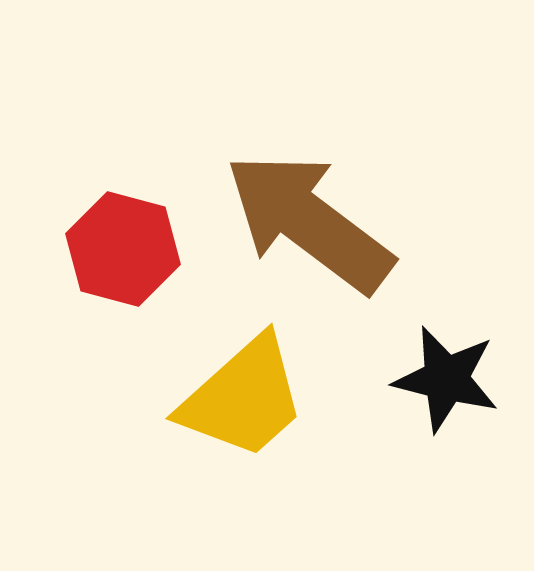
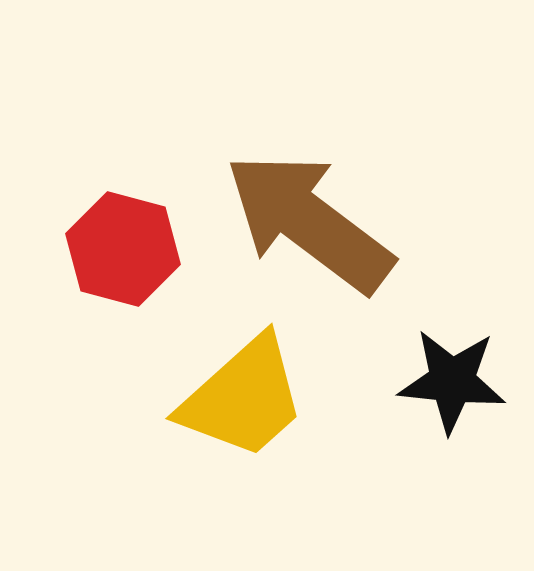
black star: moved 6 px right, 2 px down; rotated 8 degrees counterclockwise
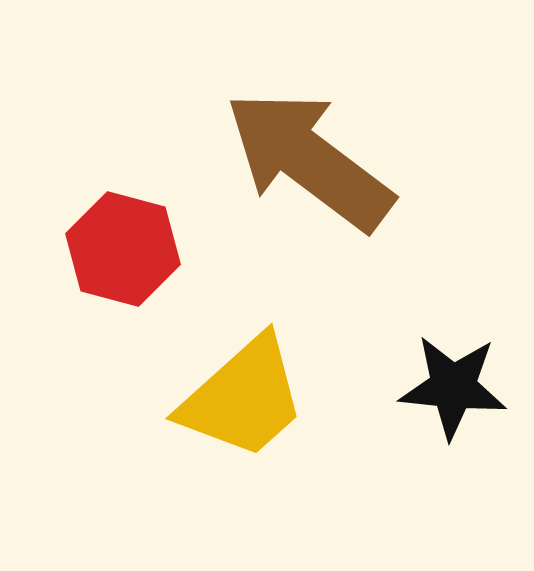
brown arrow: moved 62 px up
black star: moved 1 px right, 6 px down
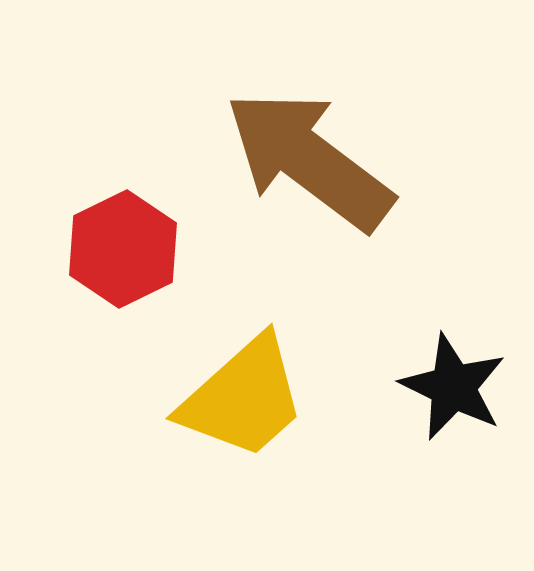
red hexagon: rotated 19 degrees clockwise
black star: rotated 20 degrees clockwise
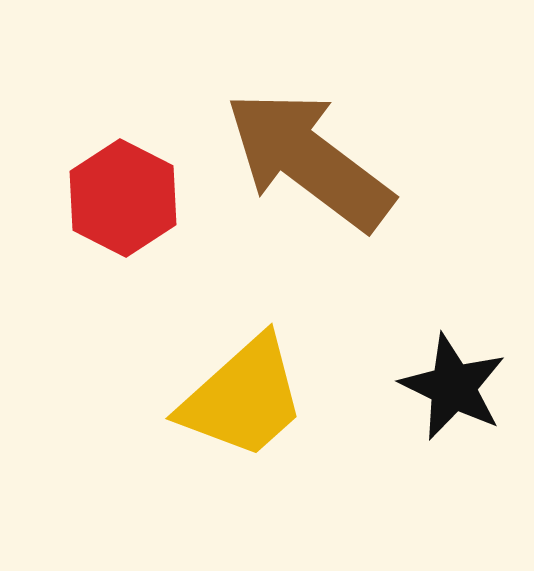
red hexagon: moved 51 px up; rotated 7 degrees counterclockwise
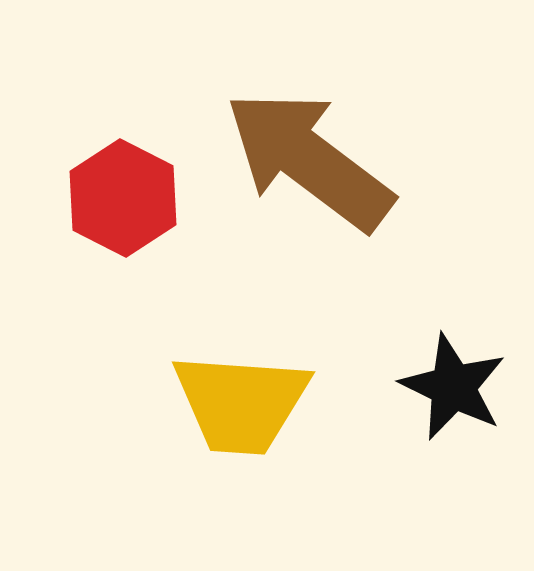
yellow trapezoid: moved 2 px left, 5 px down; rotated 46 degrees clockwise
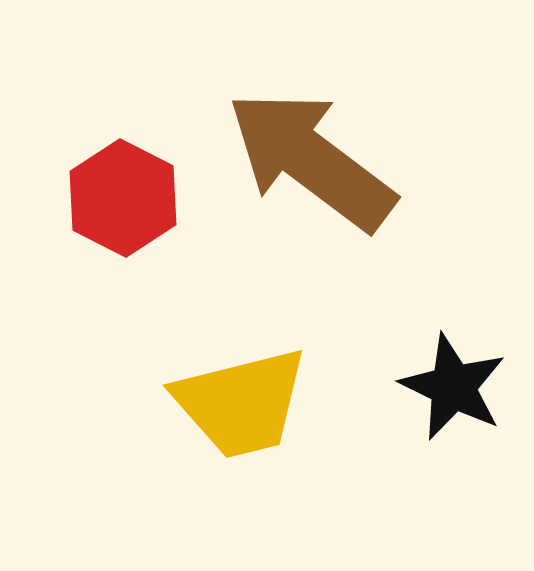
brown arrow: moved 2 px right
yellow trapezoid: rotated 18 degrees counterclockwise
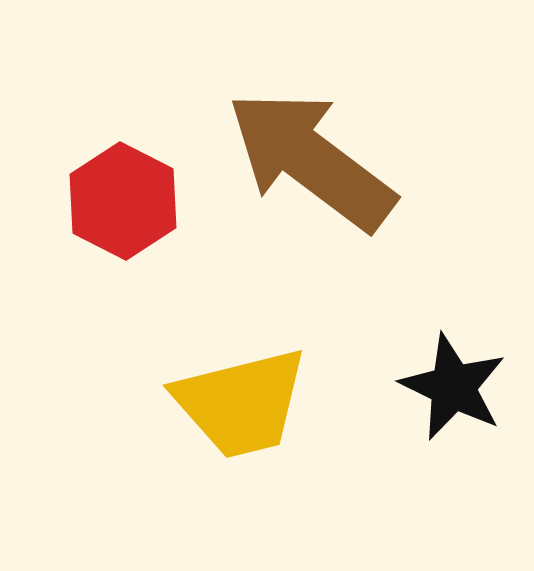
red hexagon: moved 3 px down
